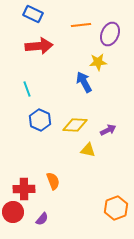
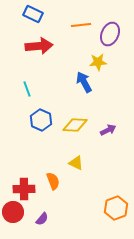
blue hexagon: moved 1 px right
yellow triangle: moved 12 px left, 13 px down; rotated 14 degrees clockwise
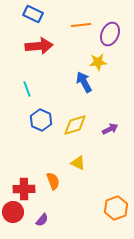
yellow diamond: rotated 20 degrees counterclockwise
purple arrow: moved 2 px right, 1 px up
yellow triangle: moved 2 px right
purple semicircle: moved 1 px down
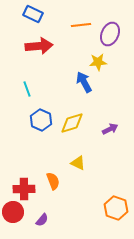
yellow diamond: moved 3 px left, 2 px up
orange hexagon: rotated 20 degrees counterclockwise
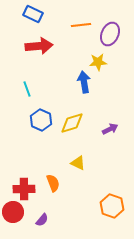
blue arrow: rotated 20 degrees clockwise
orange semicircle: moved 2 px down
orange hexagon: moved 4 px left, 2 px up
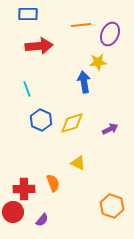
blue rectangle: moved 5 px left; rotated 24 degrees counterclockwise
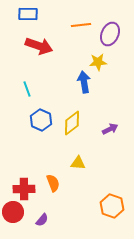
red arrow: rotated 24 degrees clockwise
yellow diamond: rotated 20 degrees counterclockwise
yellow triangle: rotated 21 degrees counterclockwise
